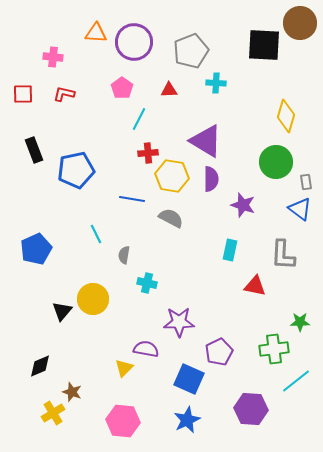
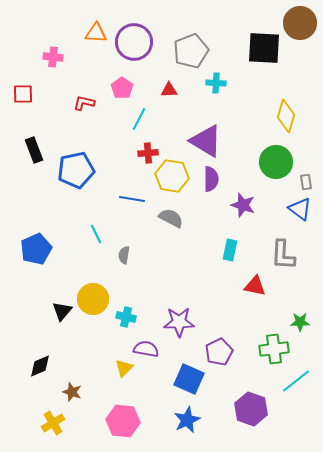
black square at (264, 45): moved 3 px down
red L-shape at (64, 94): moved 20 px right, 9 px down
cyan cross at (147, 283): moved 21 px left, 34 px down
purple hexagon at (251, 409): rotated 16 degrees clockwise
yellow cross at (53, 413): moved 10 px down
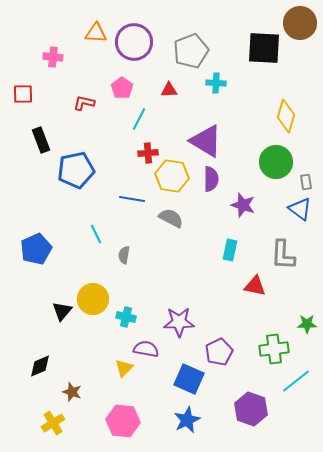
black rectangle at (34, 150): moved 7 px right, 10 px up
green star at (300, 322): moved 7 px right, 2 px down
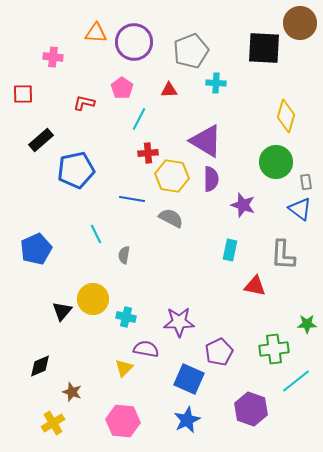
black rectangle at (41, 140): rotated 70 degrees clockwise
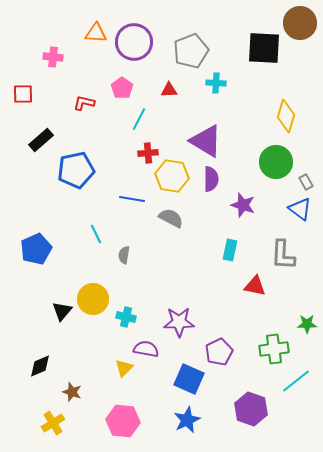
gray rectangle at (306, 182): rotated 21 degrees counterclockwise
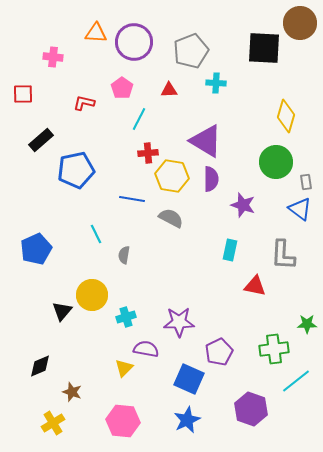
gray rectangle at (306, 182): rotated 21 degrees clockwise
yellow circle at (93, 299): moved 1 px left, 4 px up
cyan cross at (126, 317): rotated 30 degrees counterclockwise
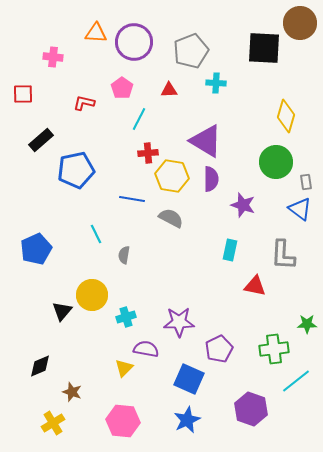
purple pentagon at (219, 352): moved 3 px up
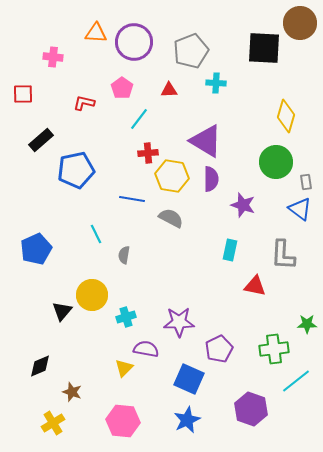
cyan line at (139, 119): rotated 10 degrees clockwise
